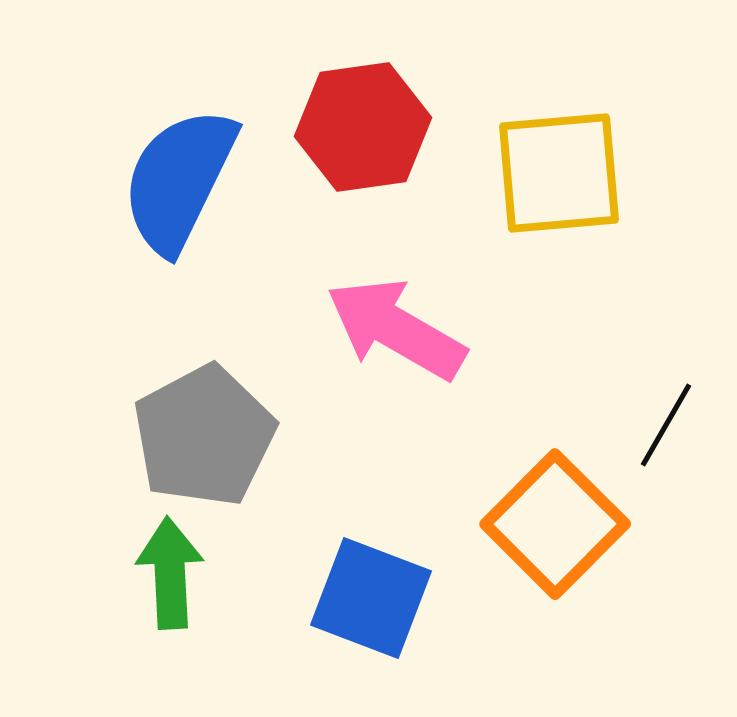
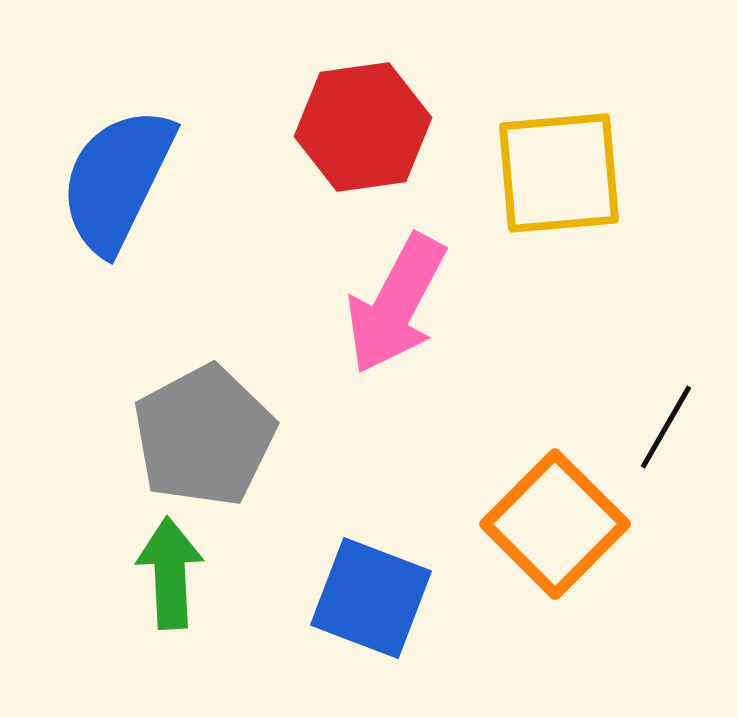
blue semicircle: moved 62 px left
pink arrow: moved 25 px up; rotated 92 degrees counterclockwise
black line: moved 2 px down
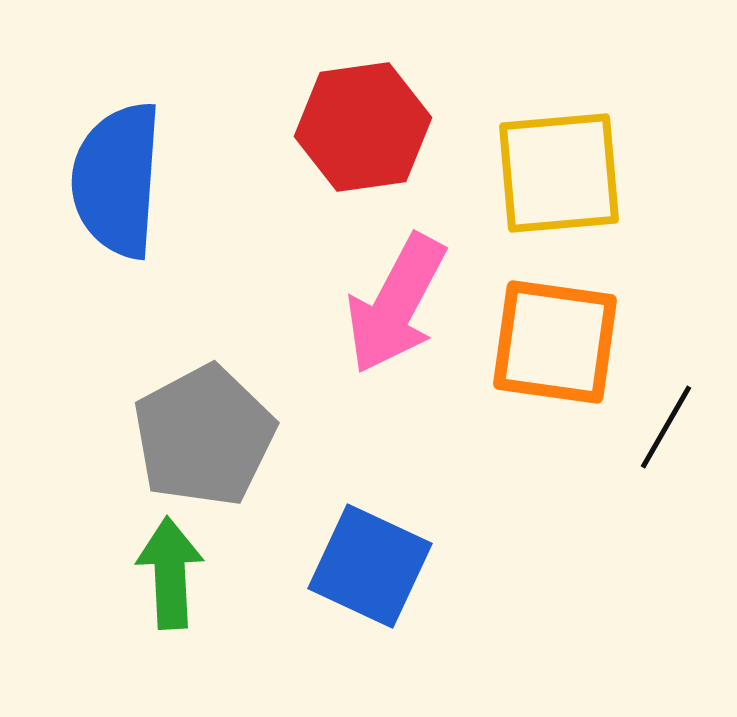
blue semicircle: rotated 22 degrees counterclockwise
orange square: moved 182 px up; rotated 37 degrees counterclockwise
blue square: moved 1 px left, 32 px up; rotated 4 degrees clockwise
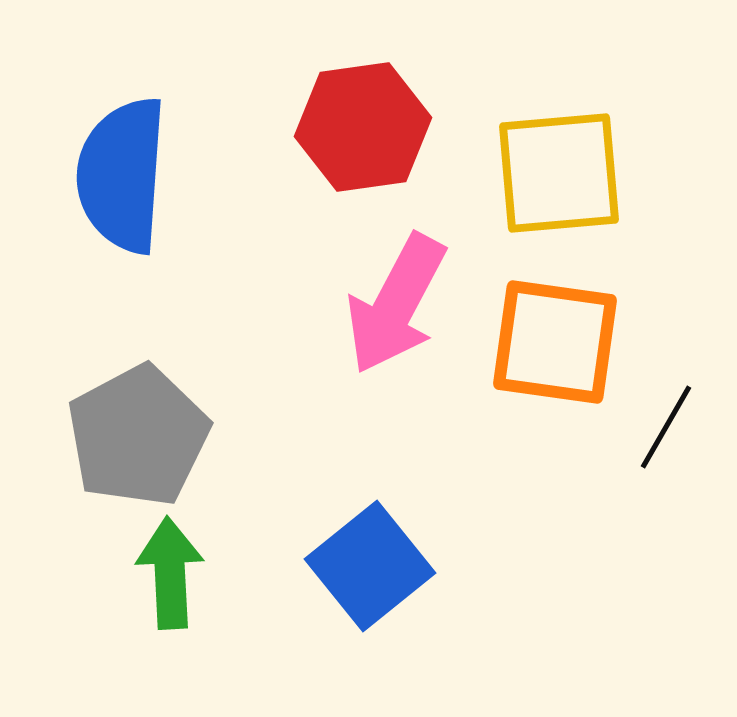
blue semicircle: moved 5 px right, 5 px up
gray pentagon: moved 66 px left
blue square: rotated 26 degrees clockwise
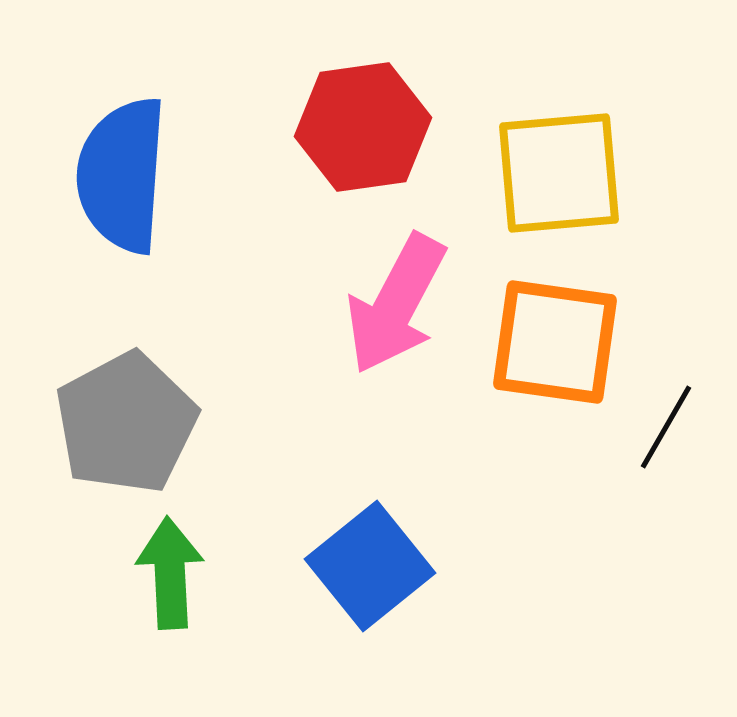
gray pentagon: moved 12 px left, 13 px up
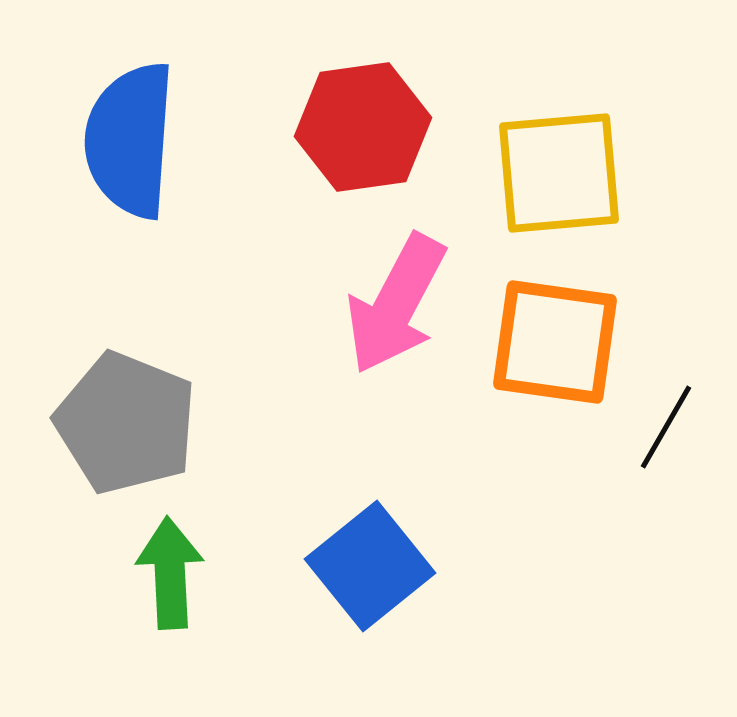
blue semicircle: moved 8 px right, 35 px up
gray pentagon: rotated 22 degrees counterclockwise
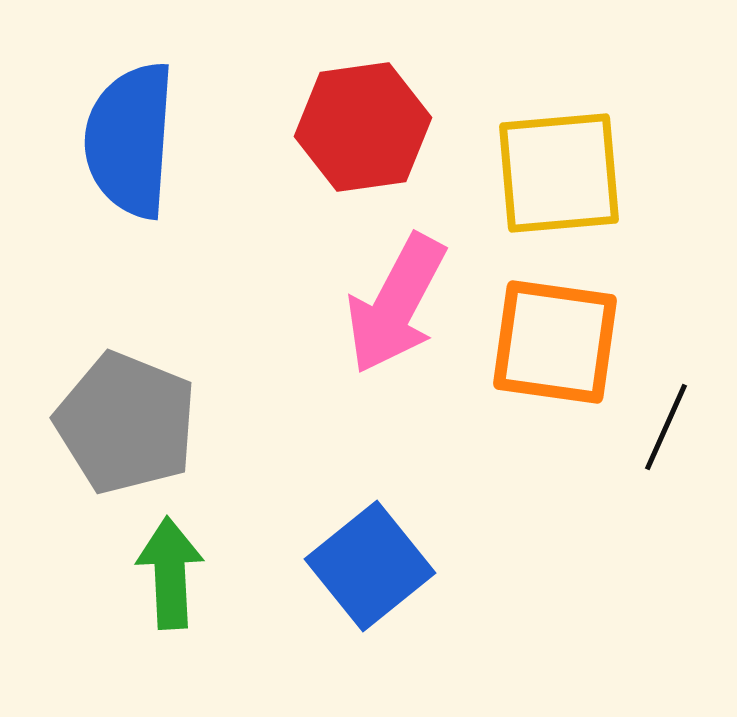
black line: rotated 6 degrees counterclockwise
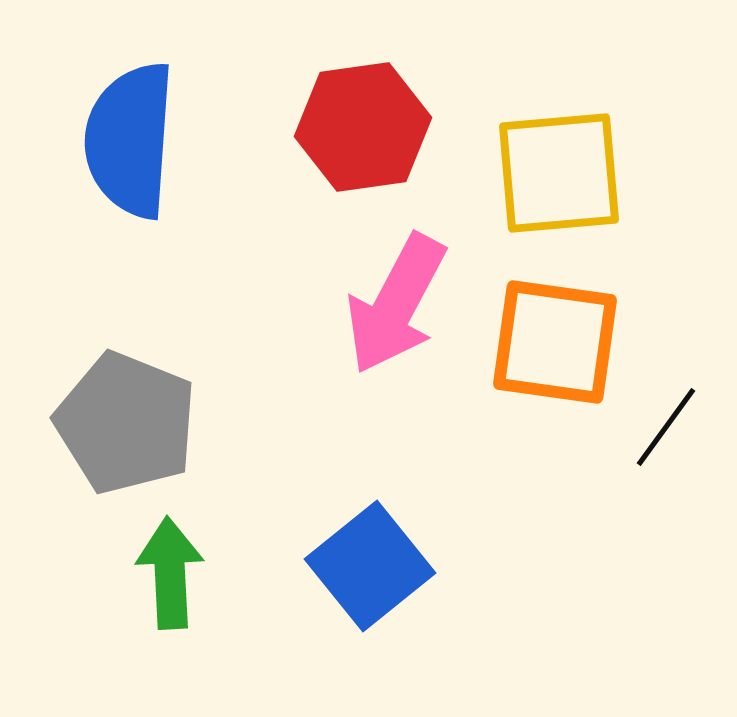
black line: rotated 12 degrees clockwise
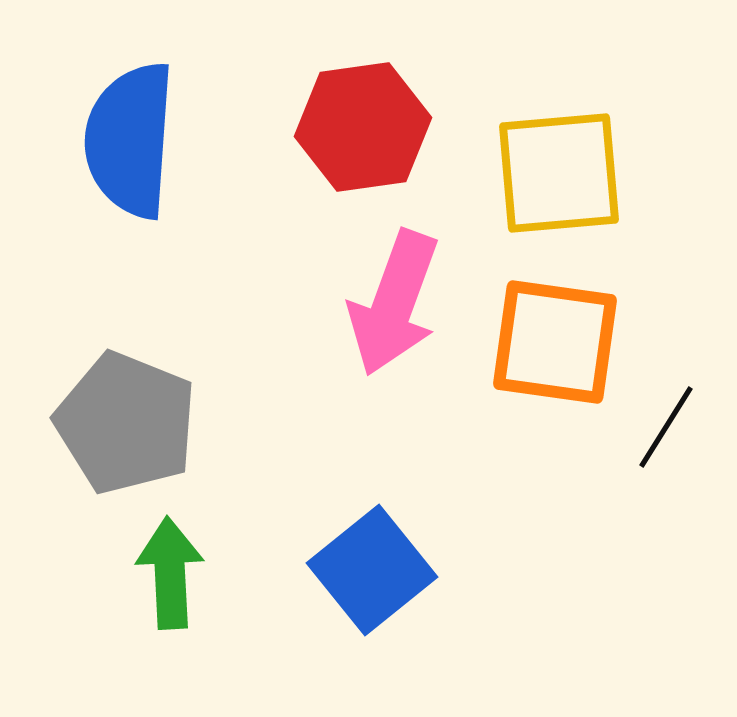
pink arrow: moved 2 px left, 1 px up; rotated 8 degrees counterclockwise
black line: rotated 4 degrees counterclockwise
blue square: moved 2 px right, 4 px down
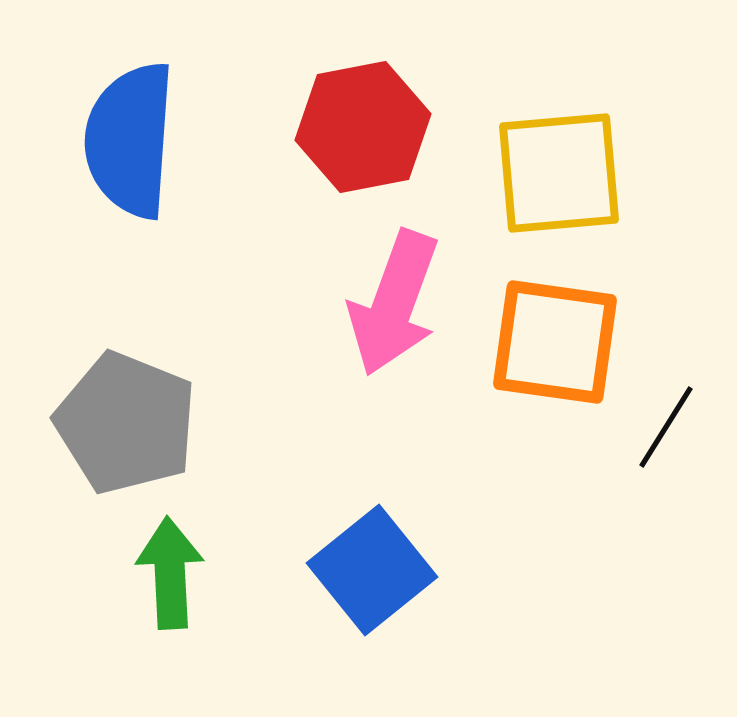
red hexagon: rotated 3 degrees counterclockwise
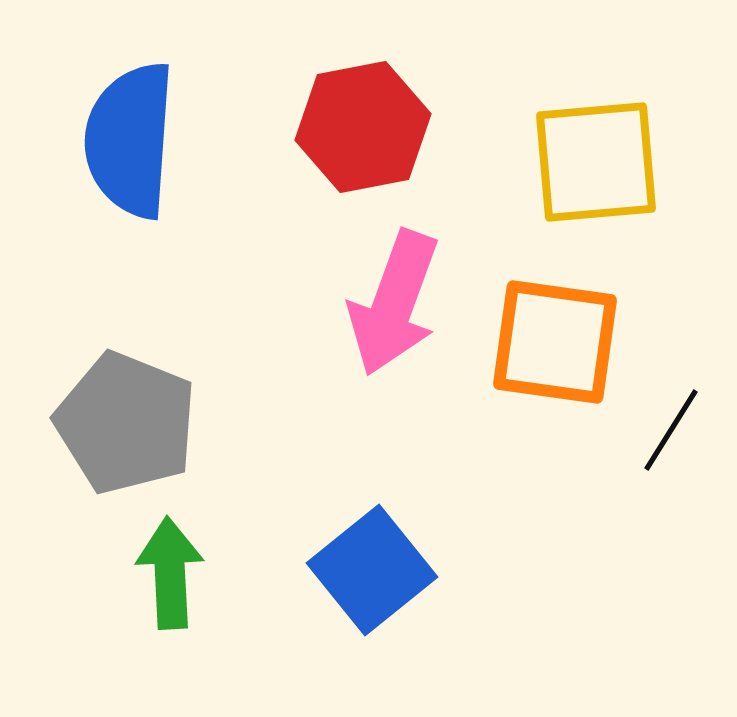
yellow square: moved 37 px right, 11 px up
black line: moved 5 px right, 3 px down
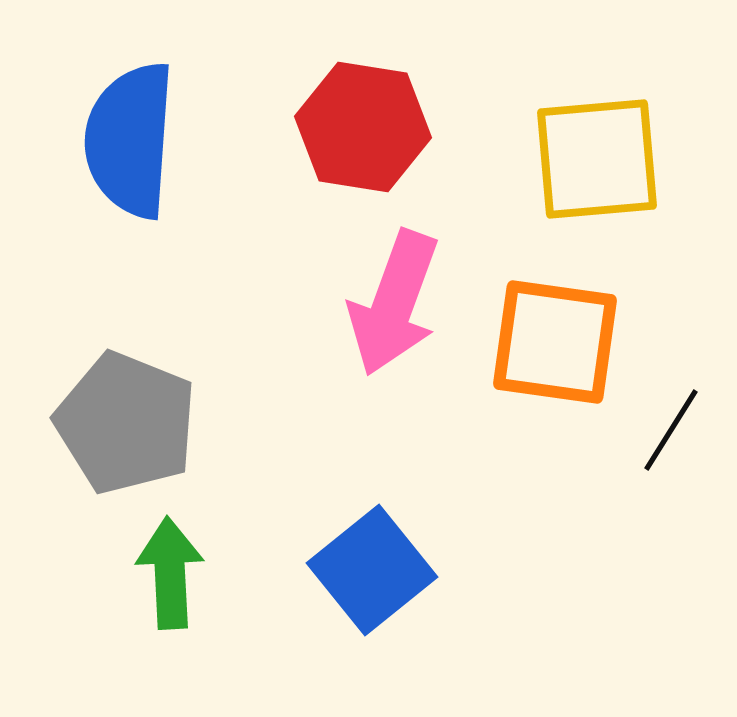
red hexagon: rotated 20 degrees clockwise
yellow square: moved 1 px right, 3 px up
